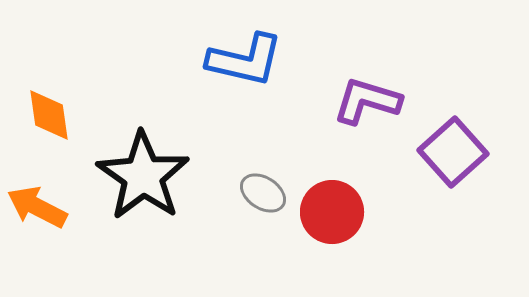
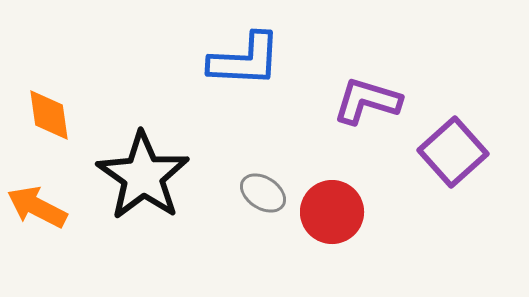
blue L-shape: rotated 10 degrees counterclockwise
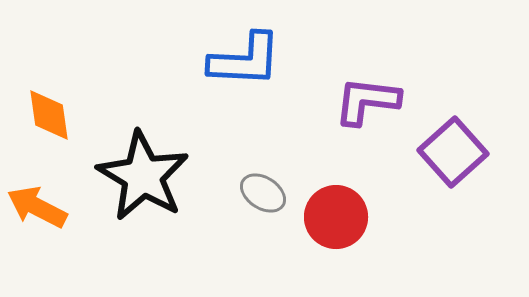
purple L-shape: rotated 10 degrees counterclockwise
black star: rotated 4 degrees counterclockwise
red circle: moved 4 px right, 5 px down
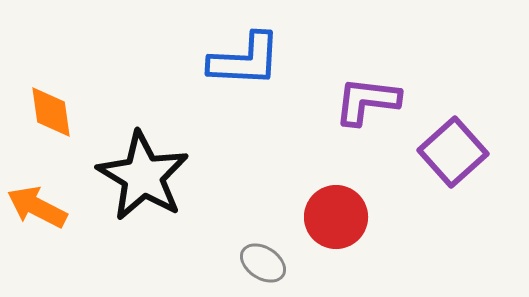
orange diamond: moved 2 px right, 3 px up
gray ellipse: moved 70 px down
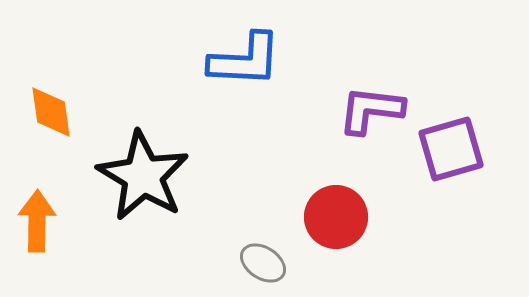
purple L-shape: moved 4 px right, 9 px down
purple square: moved 2 px left, 3 px up; rotated 26 degrees clockwise
orange arrow: moved 14 px down; rotated 64 degrees clockwise
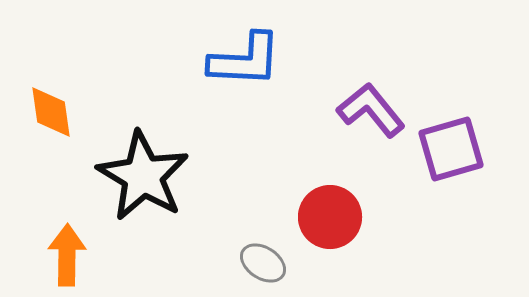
purple L-shape: rotated 44 degrees clockwise
red circle: moved 6 px left
orange arrow: moved 30 px right, 34 px down
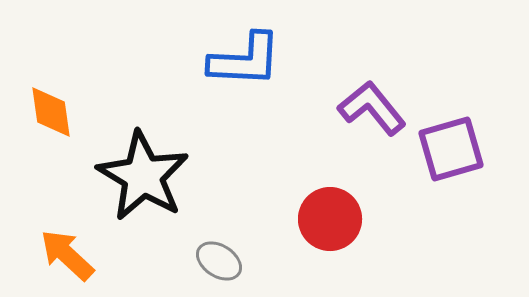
purple L-shape: moved 1 px right, 2 px up
red circle: moved 2 px down
orange arrow: rotated 48 degrees counterclockwise
gray ellipse: moved 44 px left, 2 px up
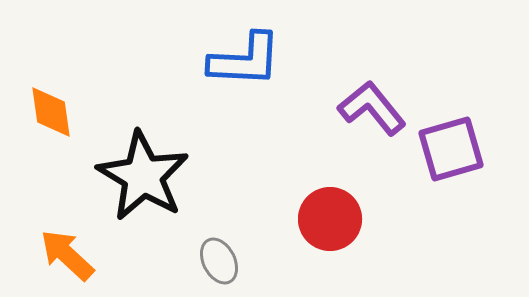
gray ellipse: rotated 30 degrees clockwise
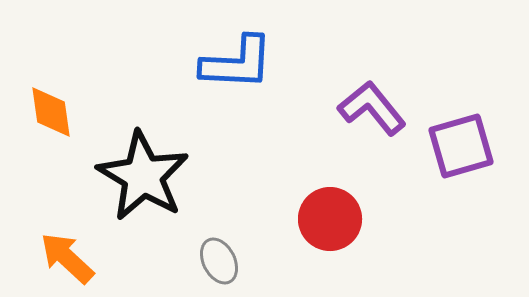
blue L-shape: moved 8 px left, 3 px down
purple square: moved 10 px right, 3 px up
orange arrow: moved 3 px down
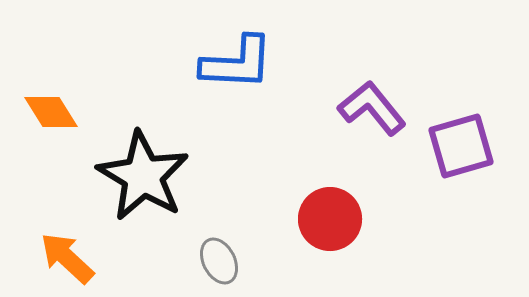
orange diamond: rotated 24 degrees counterclockwise
